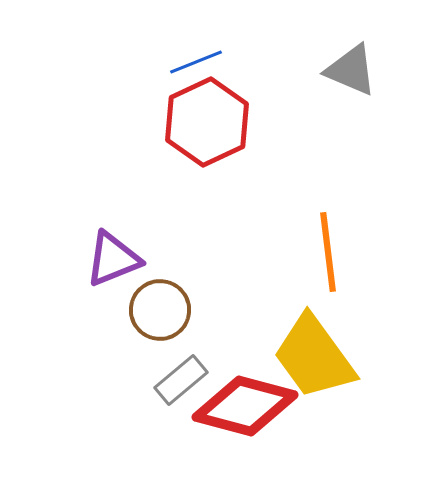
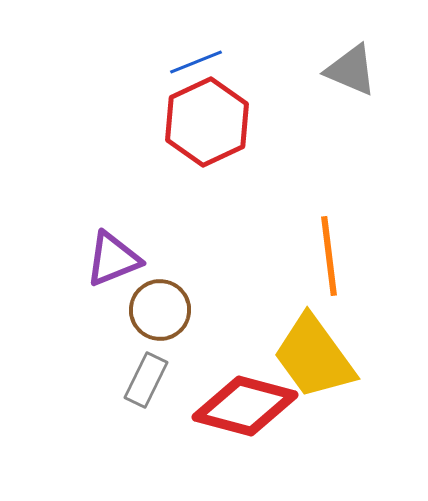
orange line: moved 1 px right, 4 px down
gray rectangle: moved 35 px left; rotated 24 degrees counterclockwise
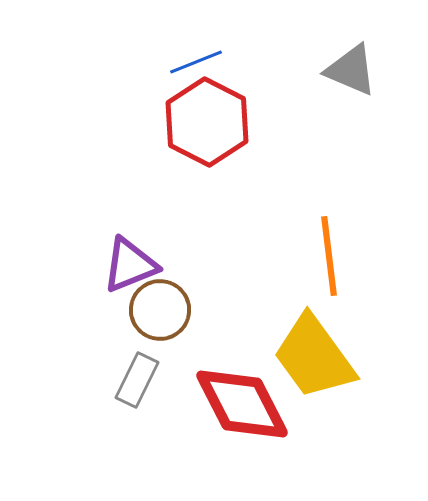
red hexagon: rotated 8 degrees counterclockwise
purple triangle: moved 17 px right, 6 px down
gray rectangle: moved 9 px left
red diamond: moved 3 px left, 2 px up; rotated 48 degrees clockwise
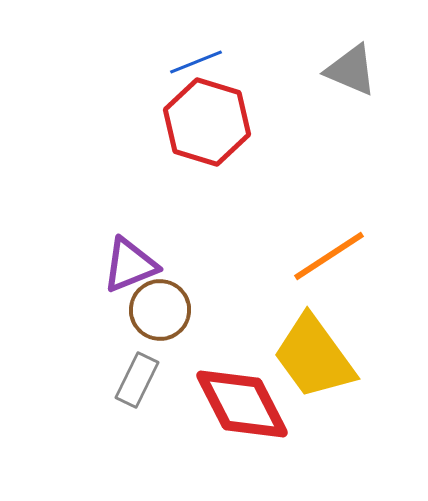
red hexagon: rotated 10 degrees counterclockwise
orange line: rotated 64 degrees clockwise
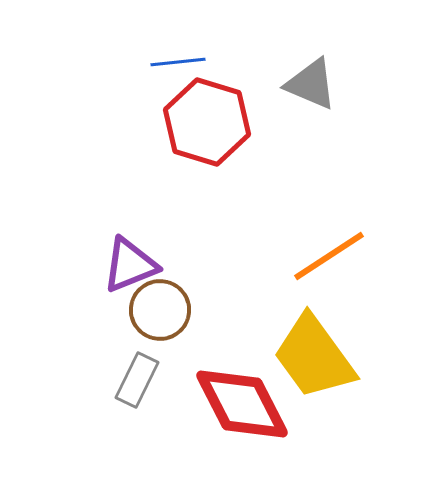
blue line: moved 18 px left; rotated 16 degrees clockwise
gray triangle: moved 40 px left, 14 px down
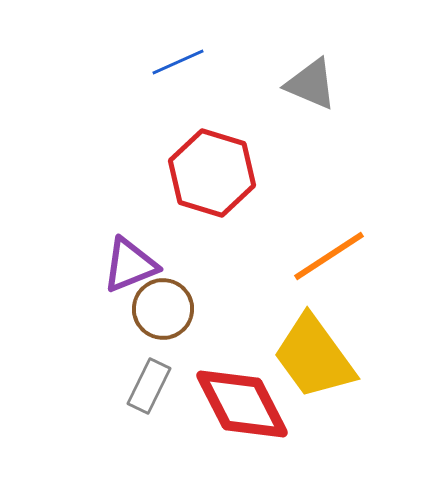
blue line: rotated 18 degrees counterclockwise
red hexagon: moved 5 px right, 51 px down
brown circle: moved 3 px right, 1 px up
gray rectangle: moved 12 px right, 6 px down
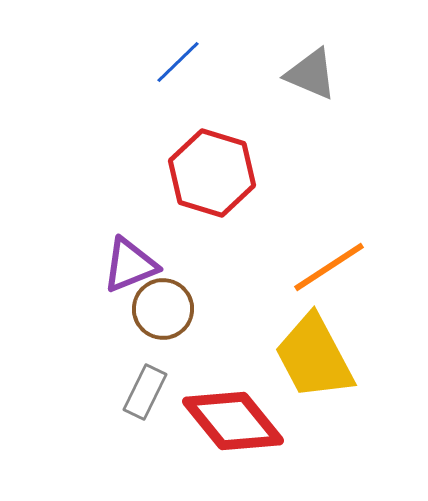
blue line: rotated 20 degrees counterclockwise
gray triangle: moved 10 px up
orange line: moved 11 px down
yellow trapezoid: rotated 8 degrees clockwise
gray rectangle: moved 4 px left, 6 px down
red diamond: moved 9 px left, 17 px down; rotated 12 degrees counterclockwise
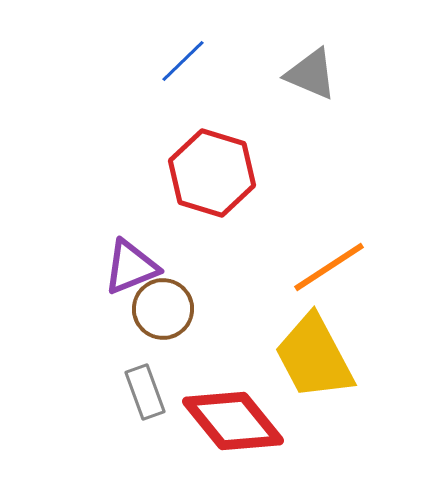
blue line: moved 5 px right, 1 px up
purple triangle: moved 1 px right, 2 px down
gray rectangle: rotated 46 degrees counterclockwise
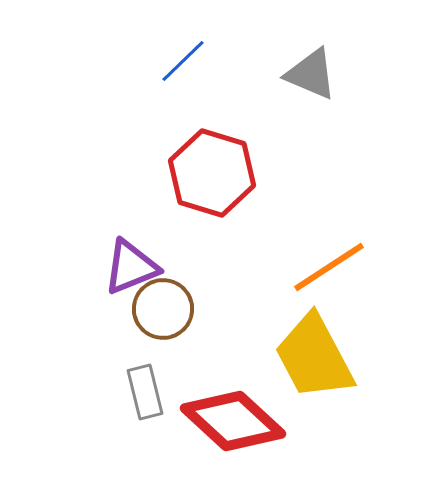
gray rectangle: rotated 6 degrees clockwise
red diamond: rotated 8 degrees counterclockwise
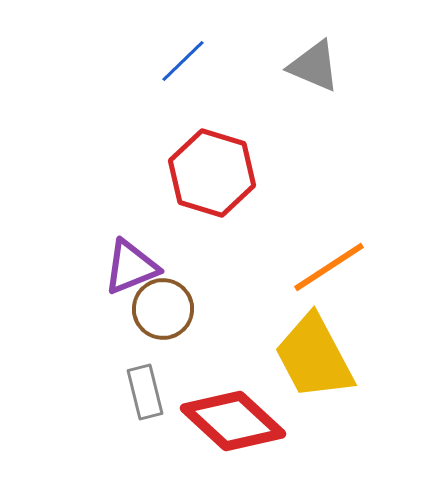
gray triangle: moved 3 px right, 8 px up
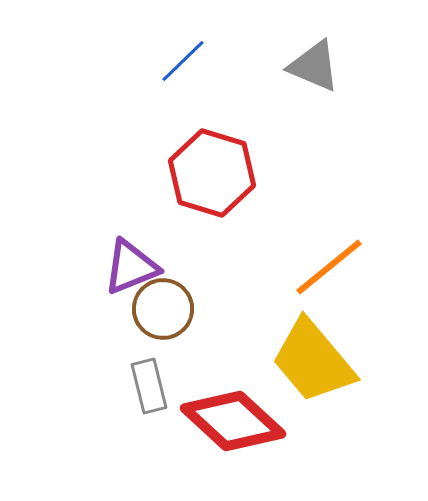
orange line: rotated 6 degrees counterclockwise
yellow trapezoid: moved 1 px left, 4 px down; rotated 12 degrees counterclockwise
gray rectangle: moved 4 px right, 6 px up
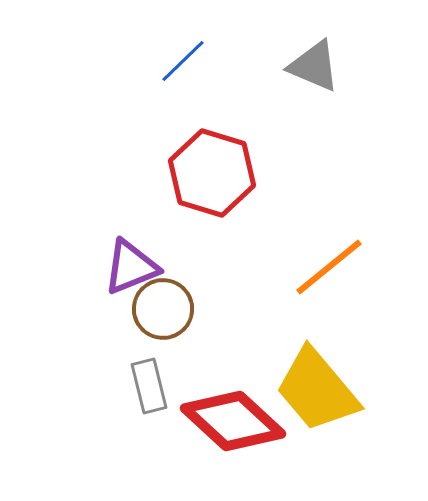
yellow trapezoid: moved 4 px right, 29 px down
